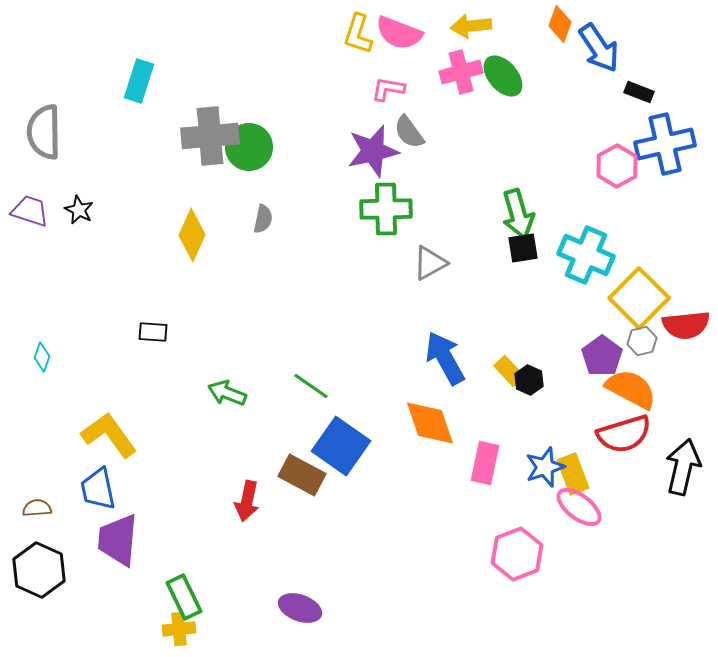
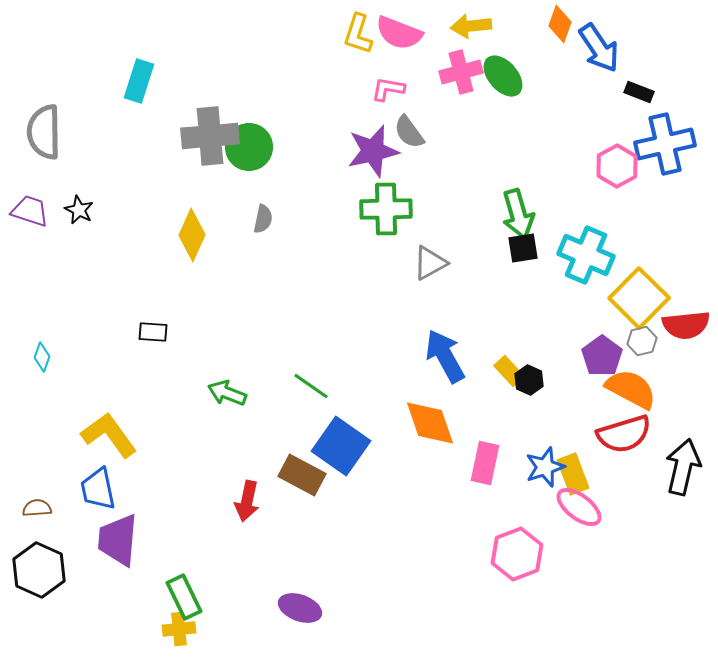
blue arrow at (445, 358): moved 2 px up
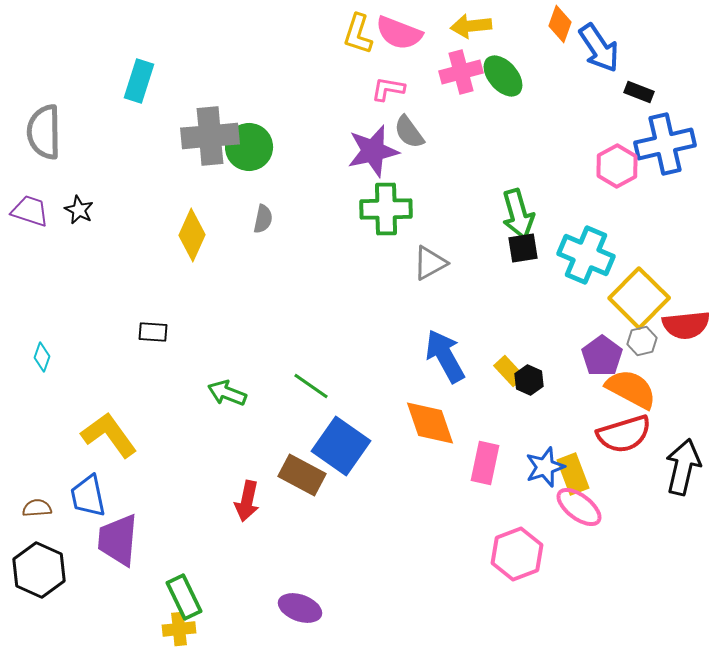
blue trapezoid at (98, 489): moved 10 px left, 7 px down
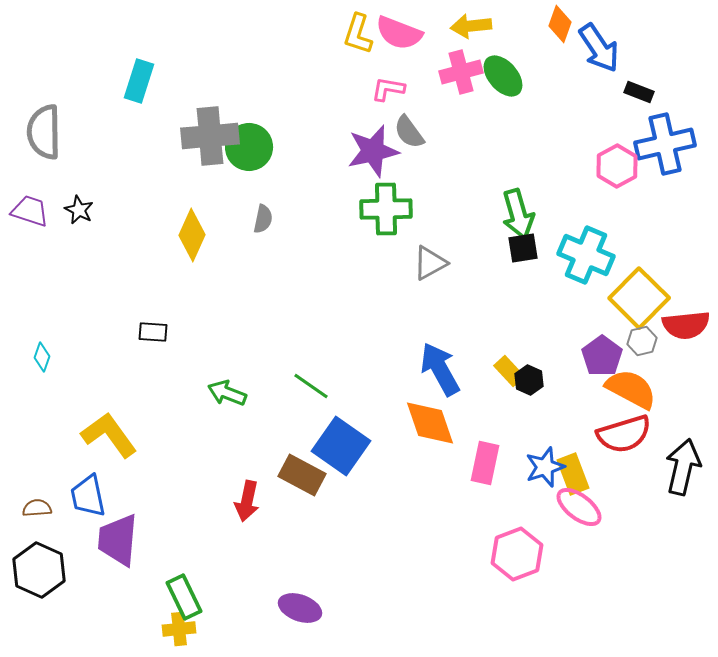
blue arrow at (445, 356): moved 5 px left, 13 px down
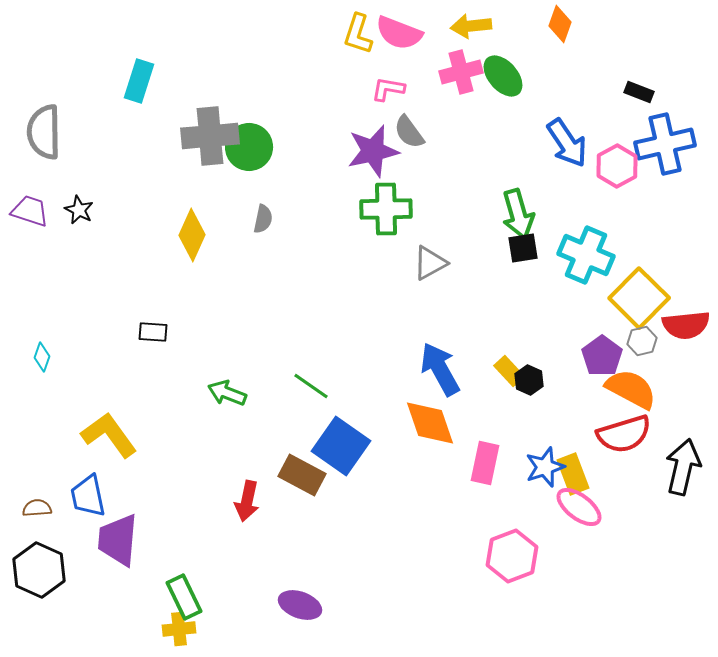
blue arrow at (599, 48): moved 32 px left, 95 px down
pink hexagon at (517, 554): moved 5 px left, 2 px down
purple ellipse at (300, 608): moved 3 px up
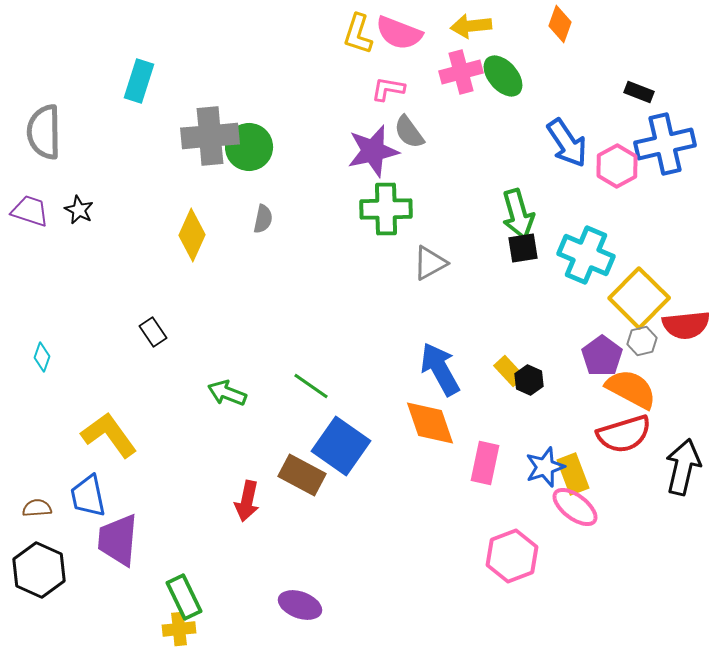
black rectangle at (153, 332): rotated 52 degrees clockwise
pink ellipse at (579, 507): moved 4 px left
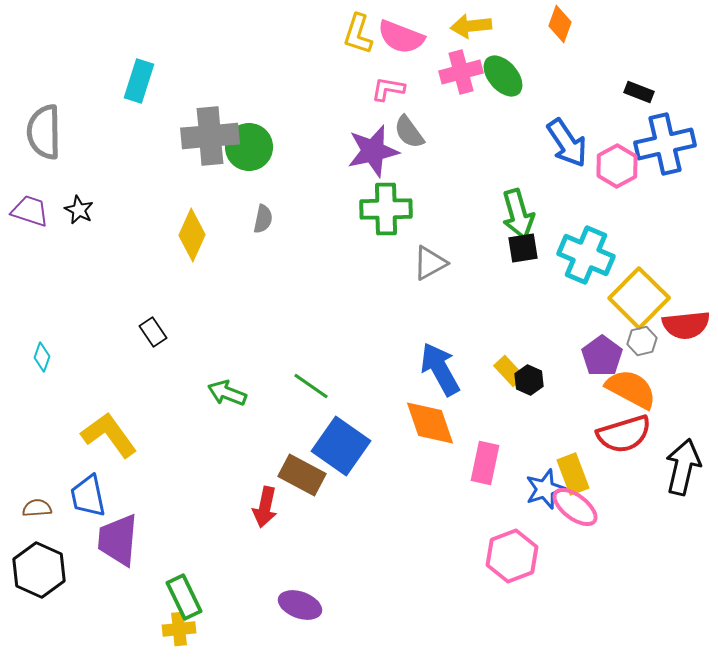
pink semicircle at (399, 33): moved 2 px right, 4 px down
blue star at (545, 467): moved 22 px down
red arrow at (247, 501): moved 18 px right, 6 px down
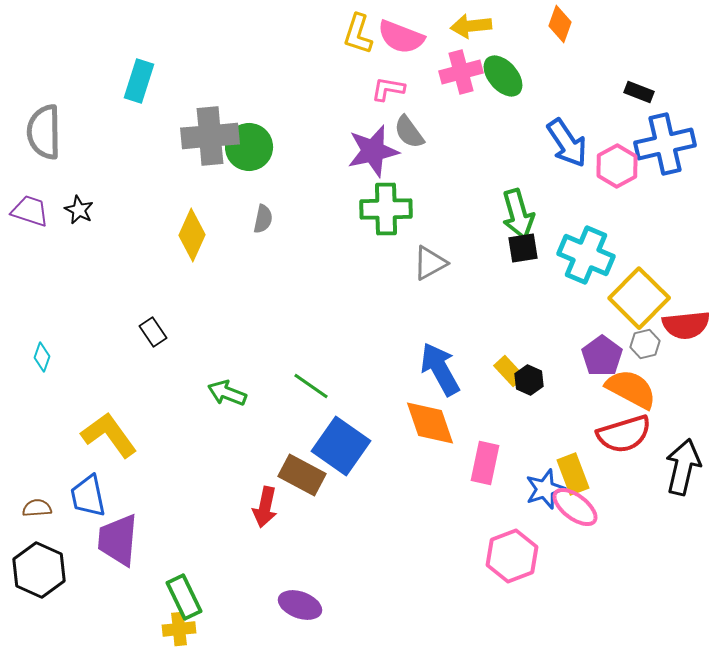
gray hexagon at (642, 341): moved 3 px right, 3 px down
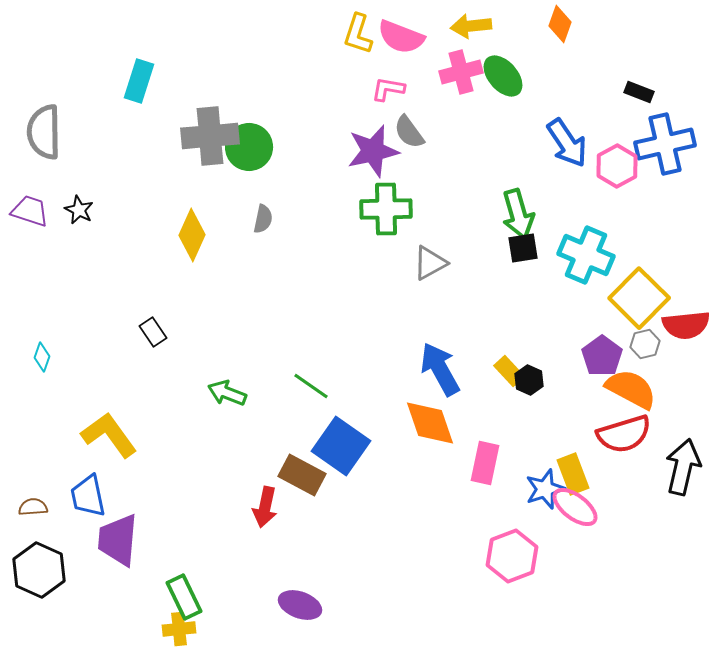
brown semicircle at (37, 508): moved 4 px left, 1 px up
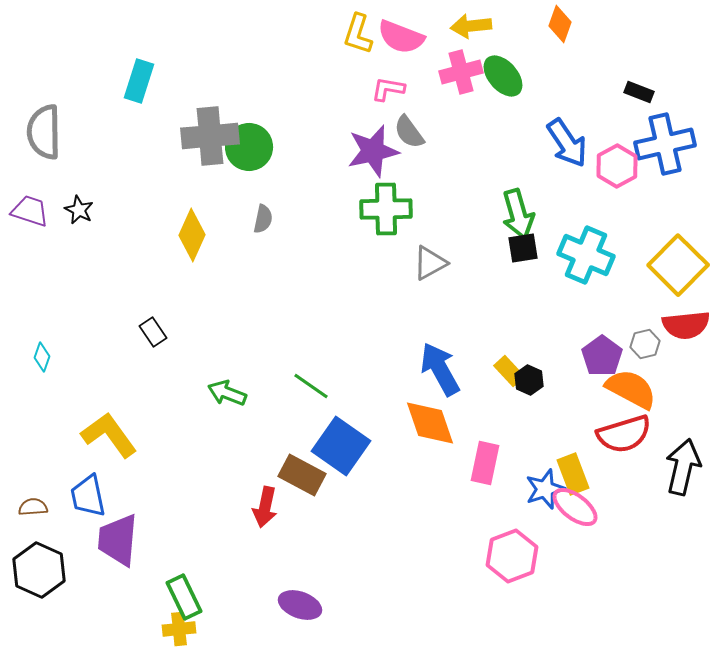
yellow square at (639, 298): moved 39 px right, 33 px up
